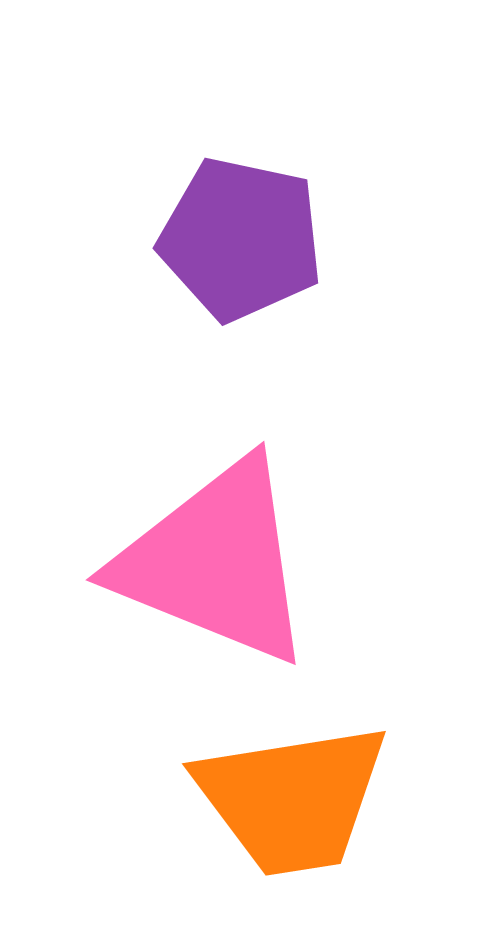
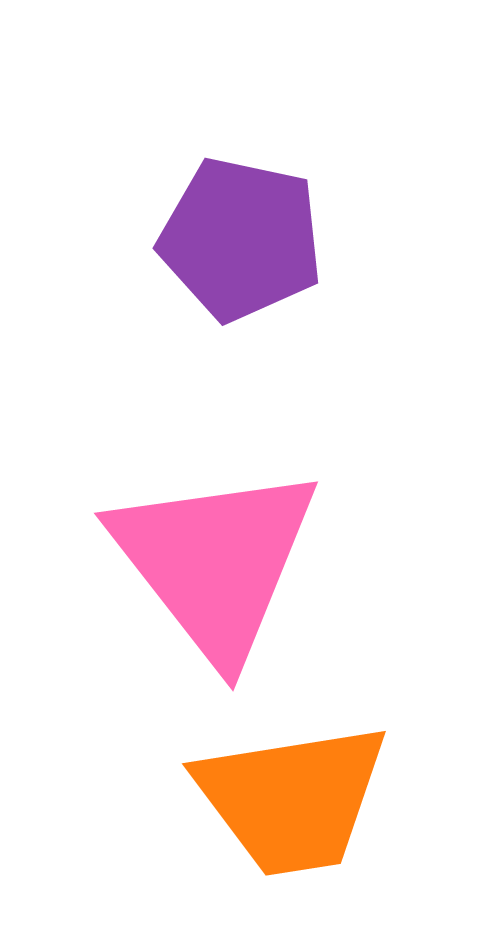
pink triangle: rotated 30 degrees clockwise
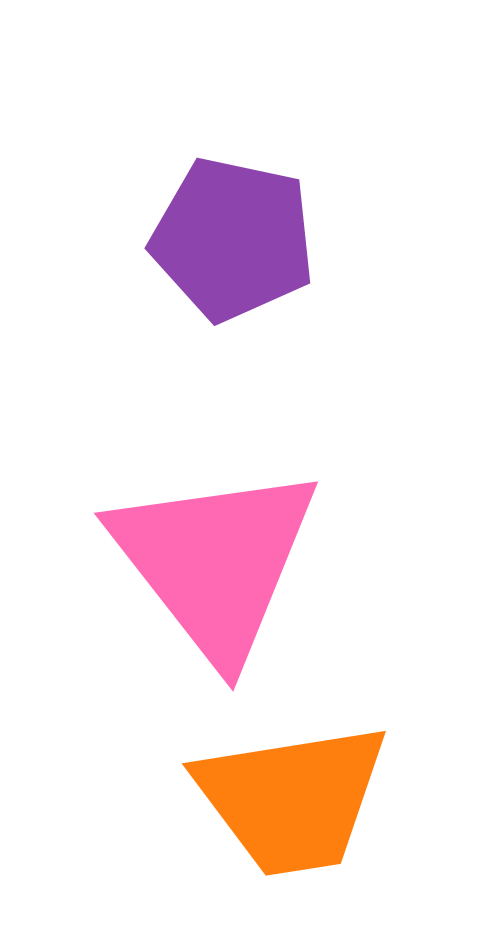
purple pentagon: moved 8 px left
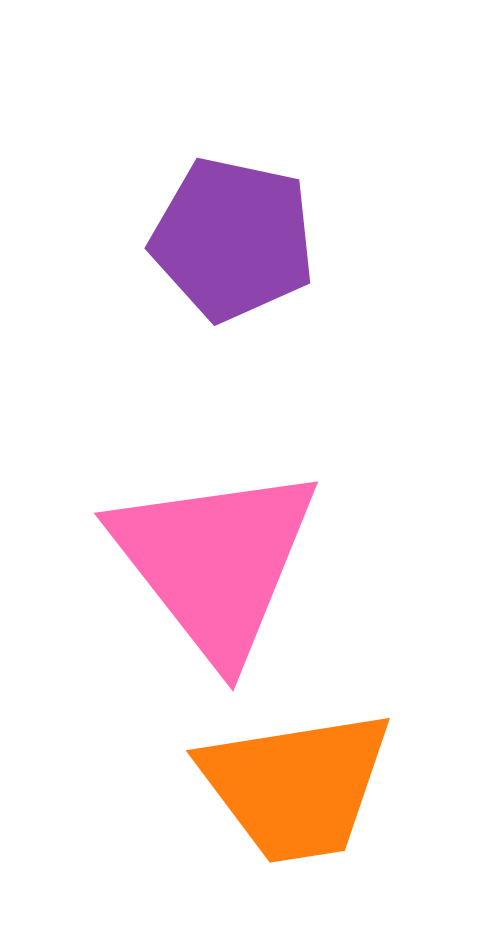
orange trapezoid: moved 4 px right, 13 px up
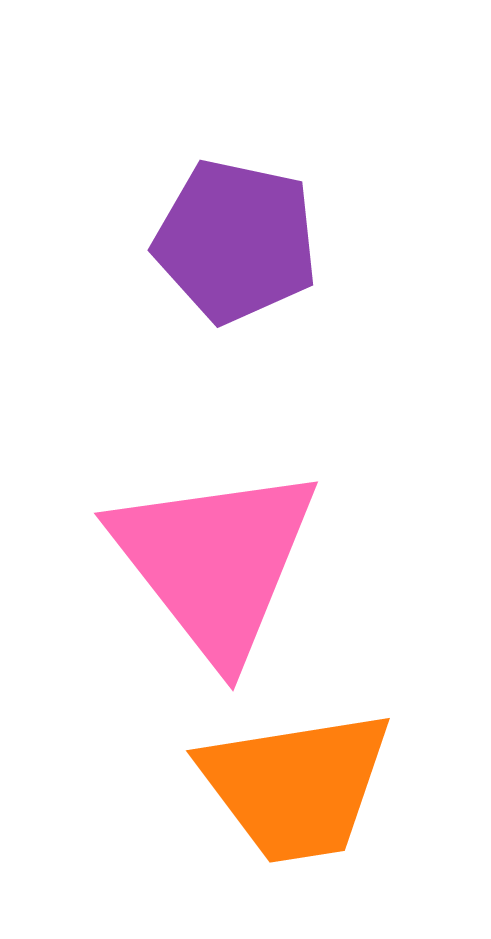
purple pentagon: moved 3 px right, 2 px down
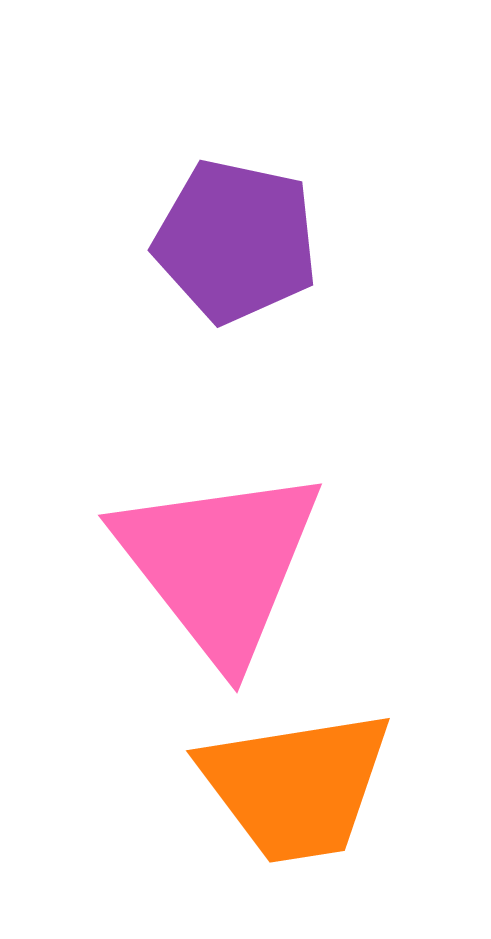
pink triangle: moved 4 px right, 2 px down
